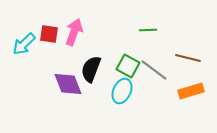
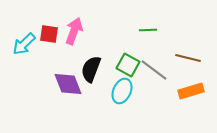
pink arrow: moved 1 px up
green square: moved 1 px up
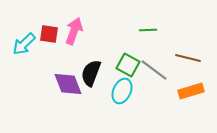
black semicircle: moved 4 px down
